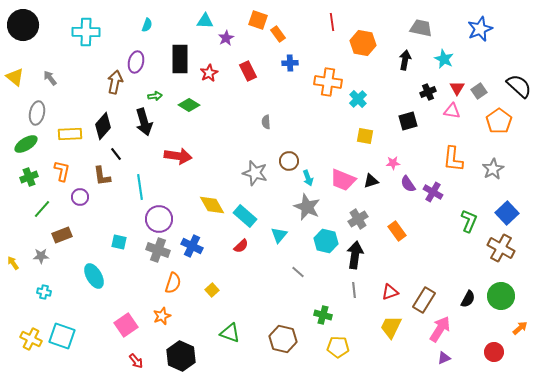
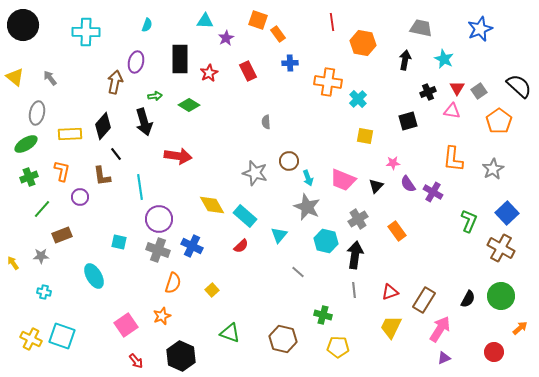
black triangle at (371, 181): moved 5 px right, 5 px down; rotated 28 degrees counterclockwise
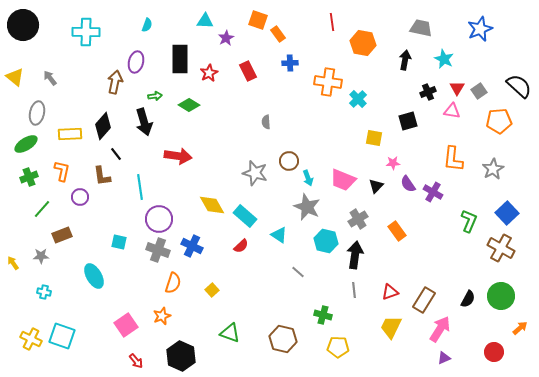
orange pentagon at (499, 121): rotated 30 degrees clockwise
yellow square at (365, 136): moved 9 px right, 2 px down
cyan triangle at (279, 235): rotated 36 degrees counterclockwise
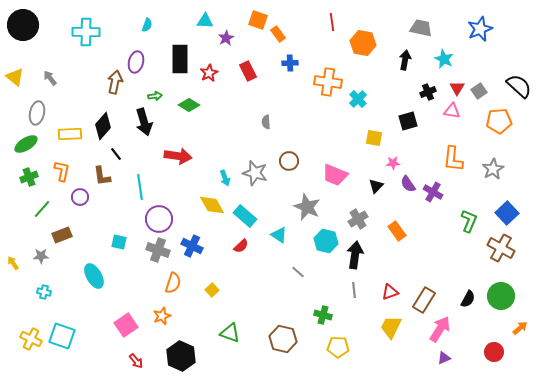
cyan arrow at (308, 178): moved 83 px left
pink trapezoid at (343, 180): moved 8 px left, 5 px up
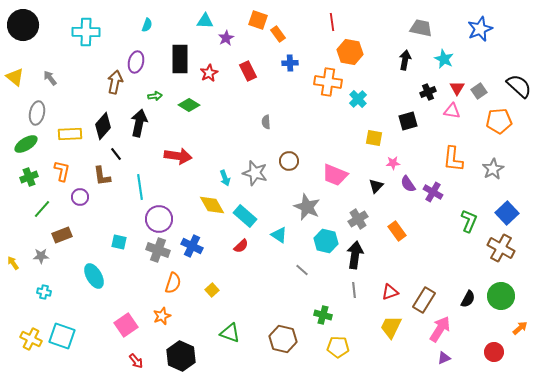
orange hexagon at (363, 43): moved 13 px left, 9 px down
black arrow at (144, 122): moved 5 px left, 1 px down; rotated 152 degrees counterclockwise
gray line at (298, 272): moved 4 px right, 2 px up
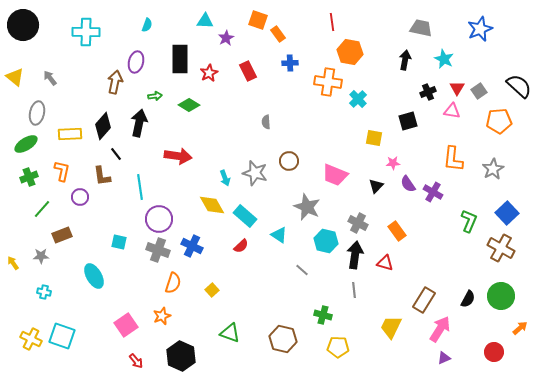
gray cross at (358, 219): moved 4 px down; rotated 30 degrees counterclockwise
red triangle at (390, 292): moved 5 px left, 29 px up; rotated 36 degrees clockwise
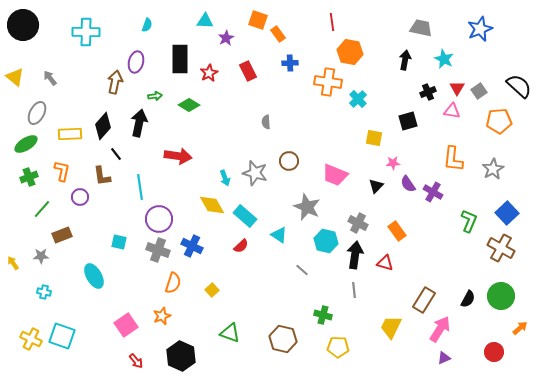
gray ellipse at (37, 113): rotated 15 degrees clockwise
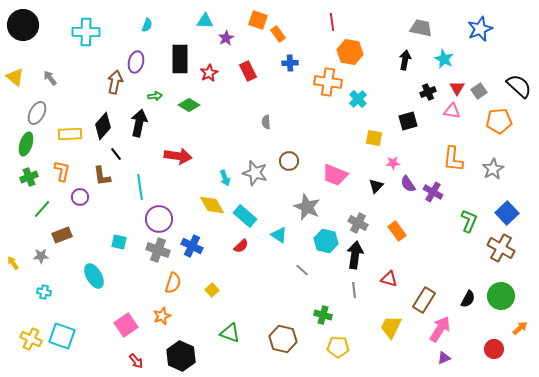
green ellipse at (26, 144): rotated 40 degrees counterclockwise
red triangle at (385, 263): moved 4 px right, 16 px down
red circle at (494, 352): moved 3 px up
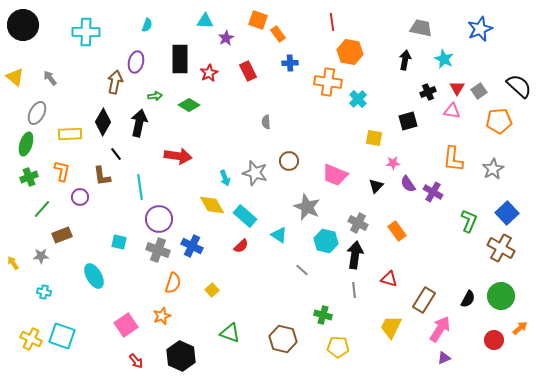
black diamond at (103, 126): moved 4 px up; rotated 12 degrees counterclockwise
red circle at (494, 349): moved 9 px up
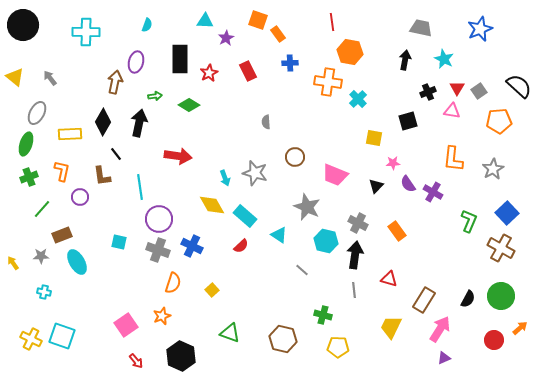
brown circle at (289, 161): moved 6 px right, 4 px up
cyan ellipse at (94, 276): moved 17 px left, 14 px up
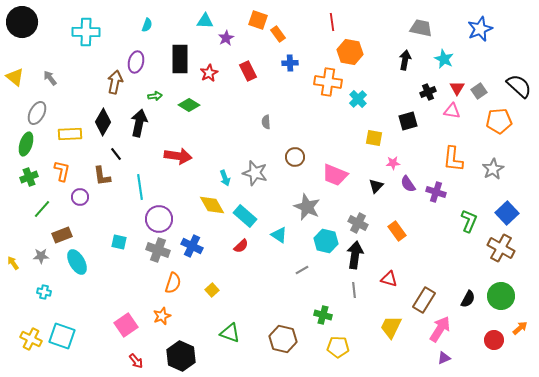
black circle at (23, 25): moved 1 px left, 3 px up
purple cross at (433, 192): moved 3 px right; rotated 12 degrees counterclockwise
gray line at (302, 270): rotated 72 degrees counterclockwise
